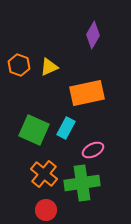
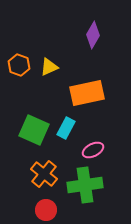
green cross: moved 3 px right, 2 px down
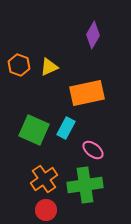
pink ellipse: rotated 65 degrees clockwise
orange cross: moved 5 px down; rotated 16 degrees clockwise
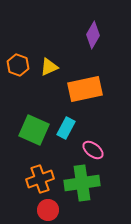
orange hexagon: moved 1 px left
orange rectangle: moved 2 px left, 4 px up
orange cross: moved 4 px left; rotated 16 degrees clockwise
green cross: moved 3 px left, 2 px up
red circle: moved 2 px right
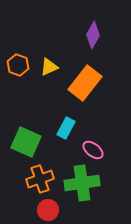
orange rectangle: moved 6 px up; rotated 40 degrees counterclockwise
green square: moved 8 px left, 12 px down
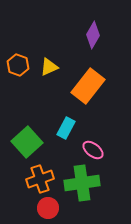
orange rectangle: moved 3 px right, 3 px down
green square: moved 1 px right; rotated 24 degrees clockwise
red circle: moved 2 px up
